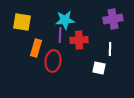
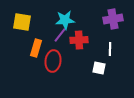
purple line: rotated 35 degrees clockwise
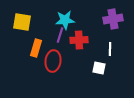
purple line: rotated 21 degrees counterclockwise
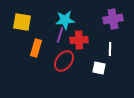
red ellipse: moved 11 px right; rotated 30 degrees clockwise
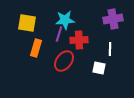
yellow square: moved 5 px right, 1 px down
purple line: moved 1 px left, 1 px up
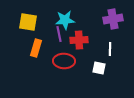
yellow square: moved 1 px right, 1 px up
purple line: rotated 28 degrees counterclockwise
red ellipse: rotated 55 degrees clockwise
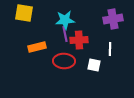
yellow square: moved 4 px left, 9 px up
purple line: moved 6 px right
orange rectangle: moved 1 px right, 1 px up; rotated 60 degrees clockwise
white square: moved 5 px left, 3 px up
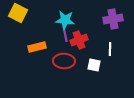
yellow square: moved 6 px left; rotated 18 degrees clockwise
cyan star: rotated 12 degrees clockwise
red cross: rotated 18 degrees counterclockwise
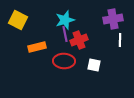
yellow square: moved 7 px down
cyan star: rotated 24 degrees counterclockwise
white line: moved 10 px right, 9 px up
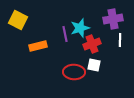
cyan star: moved 15 px right, 8 px down
red cross: moved 13 px right, 4 px down
orange rectangle: moved 1 px right, 1 px up
red ellipse: moved 10 px right, 11 px down
